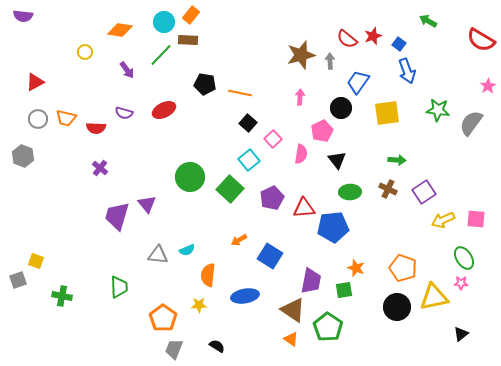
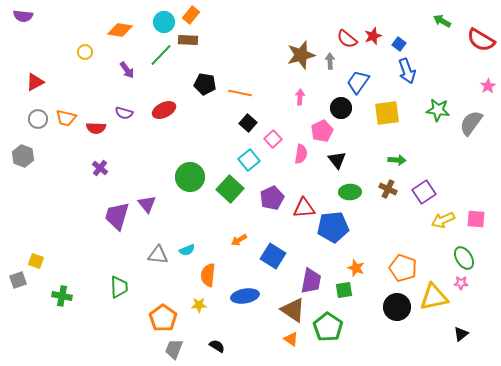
green arrow at (428, 21): moved 14 px right
blue square at (270, 256): moved 3 px right
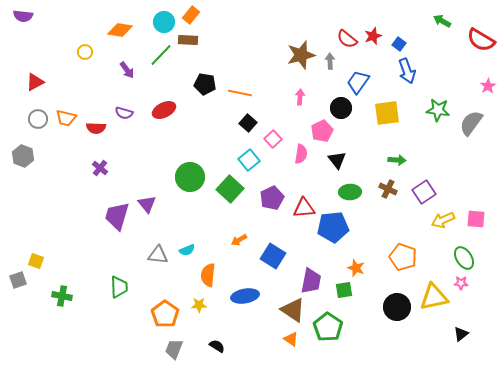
orange pentagon at (403, 268): moved 11 px up
orange pentagon at (163, 318): moved 2 px right, 4 px up
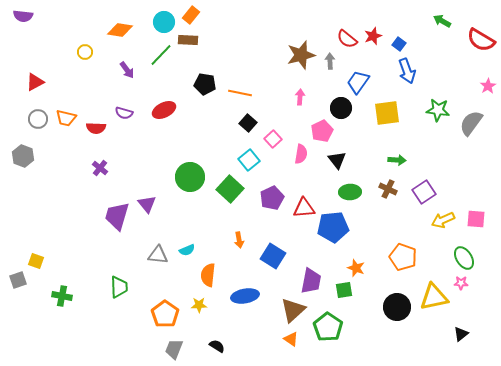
orange arrow at (239, 240): rotated 70 degrees counterclockwise
brown triangle at (293, 310): rotated 44 degrees clockwise
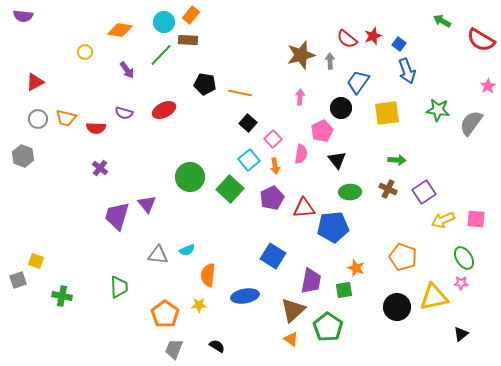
orange arrow at (239, 240): moved 36 px right, 74 px up
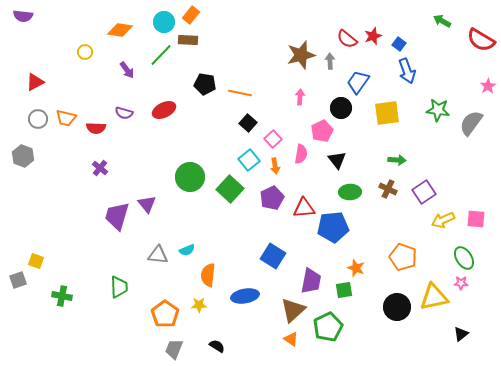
green pentagon at (328, 327): rotated 12 degrees clockwise
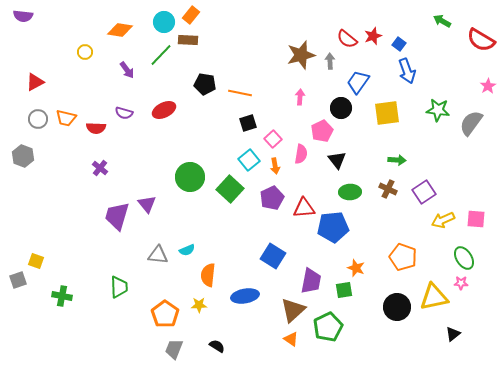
black square at (248, 123): rotated 30 degrees clockwise
black triangle at (461, 334): moved 8 px left
